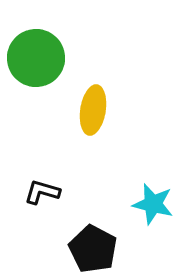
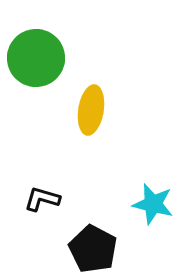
yellow ellipse: moved 2 px left
black L-shape: moved 7 px down
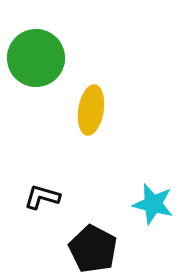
black L-shape: moved 2 px up
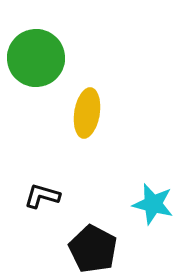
yellow ellipse: moved 4 px left, 3 px down
black L-shape: moved 1 px up
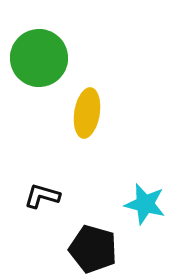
green circle: moved 3 px right
cyan star: moved 8 px left
black pentagon: rotated 12 degrees counterclockwise
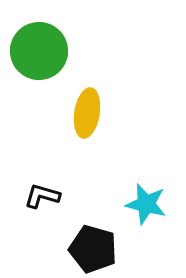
green circle: moved 7 px up
cyan star: moved 1 px right
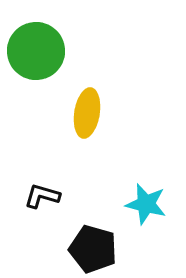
green circle: moved 3 px left
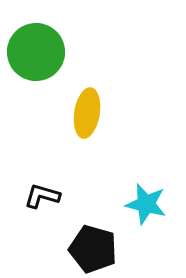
green circle: moved 1 px down
